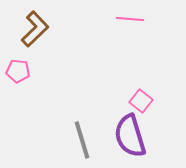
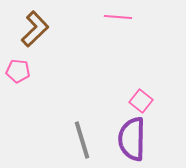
pink line: moved 12 px left, 2 px up
purple semicircle: moved 2 px right, 3 px down; rotated 18 degrees clockwise
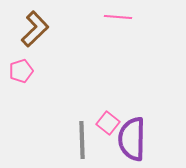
pink pentagon: moved 3 px right; rotated 25 degrees counterclockwise
pink square: moved 33 px left, 22 px down
gray line: rotated 15 degrees clockwise
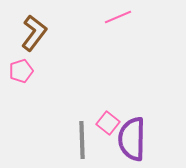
pink line: rotated 28 degrees counterclockwise
brown L-shape: moved 1 px left, 4 px down; rotated 9 degrees counterclockwise
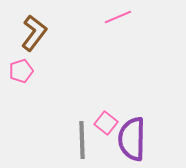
pink square: moved 2 px left
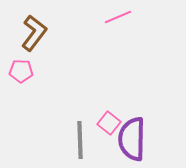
pink pentagon: rotated 20 degrees clockwise
pink square: moved 3 px right
gray line: moved 2 px left
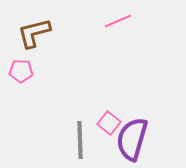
pink line: moved 4 px down
brown L-shape: rotated 141 degrees counterclockwise
purple semicircle: rotated 15 degrees clockwise
